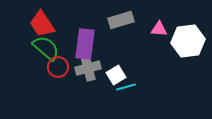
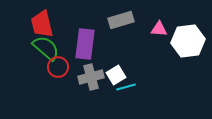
red trapezoid: rotated 20 degrees clockwise
gray cross: moved 3 px right, 9 px down
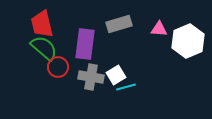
gray rectangle: moved 2 px left, 4 px down
white hexagon: rotated 16 degrees counterclockwise
green semicircle: moved 2 px left
gray cross: rotated 25 degrees clockwise
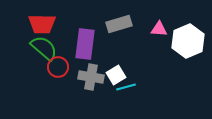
red trapezoid: rotated 76 degrees counterclockwise
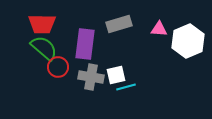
white square: rotated 18 degrees clockwise
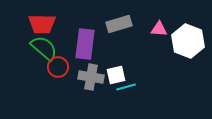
white hexagon: rotated 16 degrees counterclockwise
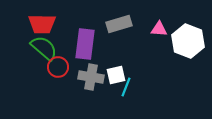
cyan line: rotated 54 degrees counterclockwise
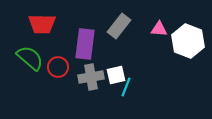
gray rectangle: moved 2 px down; rotated 35 degrees counterclockwise
green semicircle: moved 14 px left, 10 px down
gray cross: rotated 20 degrees counterclockwise
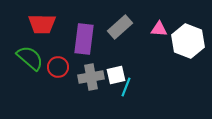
gray rectangle: moved 1 px right, 1 px down; rotated 10 degrees clockwise
purple rectangle: moved 1 px left, 5 px up
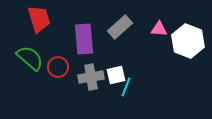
red trapezoid: moved 3 px left, 5 px up; rotated 108 degrees counterclockwise
purple rectangle: rotated 12 degrees counterclockwise
